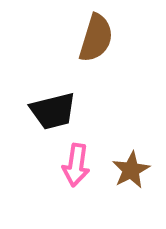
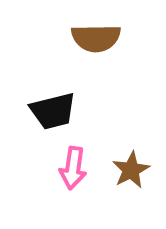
brown semicircle: rotated 72 degrees clockwise
pink arrow: moved 3 px left, 3 px down
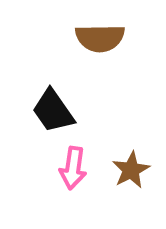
brown semicircle: moved 4 px right
black trapezoid: rotated 69 degrees clockwise
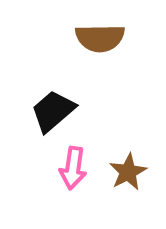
black trapezoid: rotated 84 degrees clockwise
brown star: moved 3 px left, 2 px down
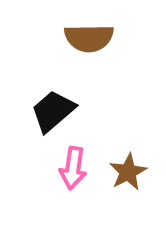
brown semicircle: moved 11 px left
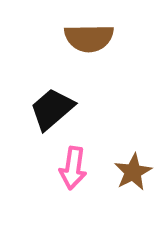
black trapezoid: moved 1 px left, 2 px up
brown star: moved 5 px right
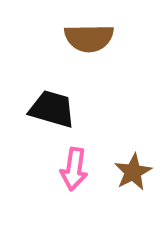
black trapezoid: rotated 57 degrees clockwise
pink arrow: moved 1 px right, 1 px down
